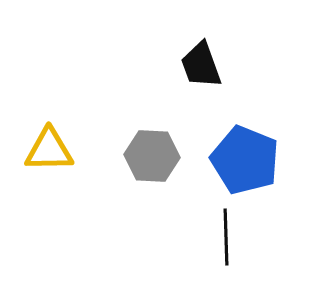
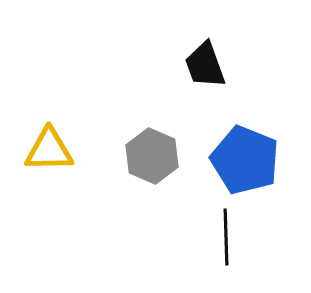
black trapezoid: moved 4 px right
gray hexagon: rotated 20 degrees clockwise
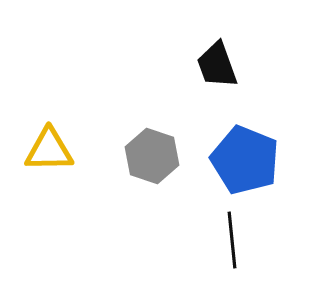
black trapezoid: moved 12 px right
gray hexagon: rotated 4 degrees counterclockwise
black line: moved 6 px right, 3 px down; rotated 4 degrees counterclockwise
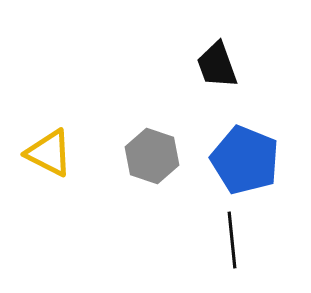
yellow triangle: moved 3 px down; rotated 28 degrees clockwise
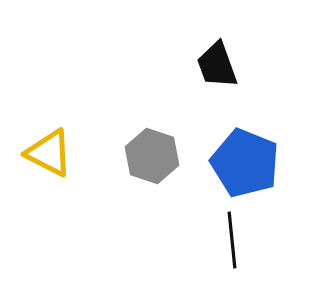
blue pentagon: moved 3 px down
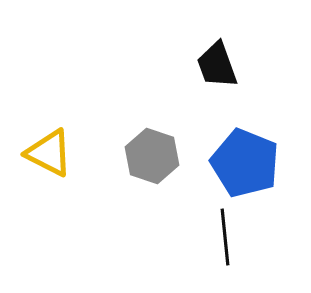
black line: moved 7 px left, 3 px up
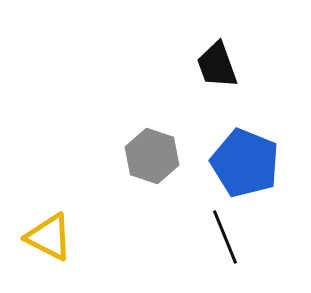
yellow triangle: moved 84 px down
black line: rotated 16 degrees counterclockwise
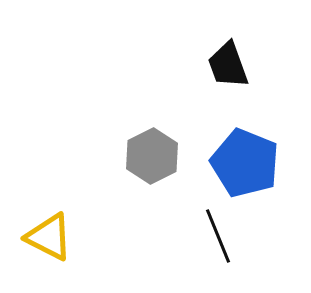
black trapezoid: moved 11 px right
gray hexagon: rotated 14 degrees clockwise
black line: moved 7 px left, 1 px up
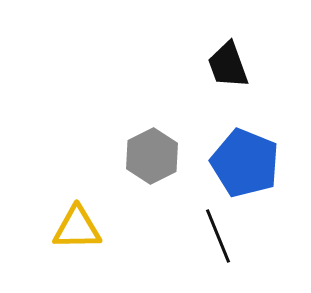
yellow triangle: moved 28 px right, 9 px up; rotated 28 degrees counterclockwise
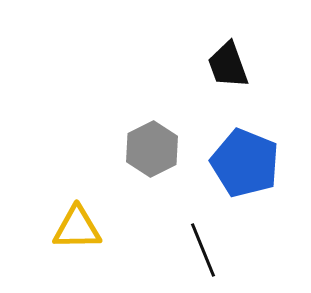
gray hexagon: moved 7 px up
black line: moved 15 px left, 14 px down
